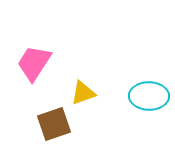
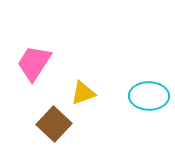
brown square: rotated 28 degrees counterclockwise
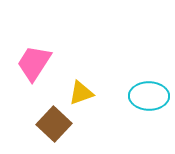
yellow triangle: moved 2 px left
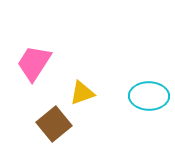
yellow triangle: moved 1 px right
brown square: rotated 8 degrees clockwise
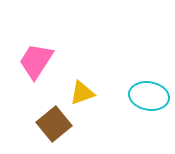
pink trapezoid: moved 2 px right, 2 px up
cyan ellipse: rotated 9 degrees clockwise
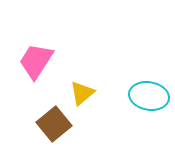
yellow triangle: rotated 20 degrees counterclockwise
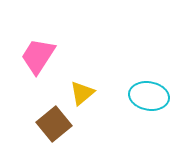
pink trapezoid: moved 2 px right, 5 px up
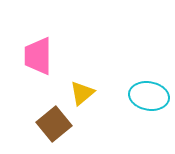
pink trapezoid: rotated 33 degrees counterclockwise
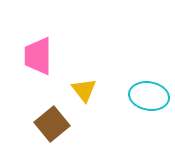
yellow triangle: moved 2 px right, 3 px up; rotated 28 degrees counterclockwise
brown square: moved 2 px left
